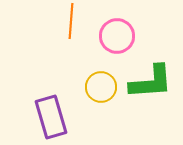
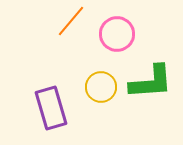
orange line: rotated 36 degrees clockwise
pink circle: moved 2 px up
purple rectangle: moved 9 px up
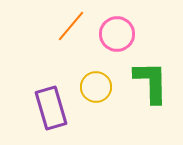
orange line: moved 5 px down
green L-shape: rotated 87 degrees counterclockwise
yellow circle: moved 5 px left
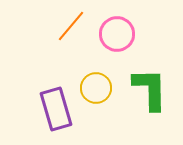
green L-shape: moved 1 px left, 7 px down
yellow circle: moved 1 px down
purple rectangle: moved 5 px right, 1 px down
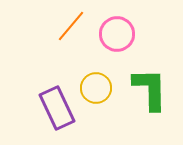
purple rectangle: moved 1 px right, 1 px up; rotated 9 degrees counterclockwise
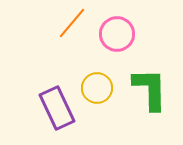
orange line: moved 1 px right, 3 px up
yellow circle: moved 1 px right
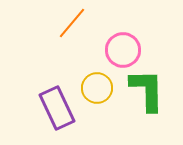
pink circle: moved 6 px right, 16 px down
green L-shape: moved 3 px left, 1 px down
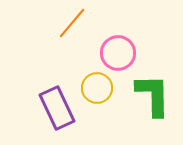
pink circle: moved 5 px left, 3 px down
green L-shape: moved 6 px right, 5 px down
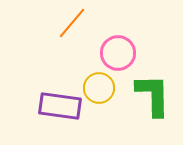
yellow circle: moved 2 px right
purple rectangle: moved 3 px right, 2 px up; rotated 57 degrees counterclockwise
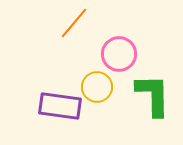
orange line: moved 2 px right
pink circle: moved 1 px right, 1 px down
yellow circle: moved 2 px left, 1 px up
